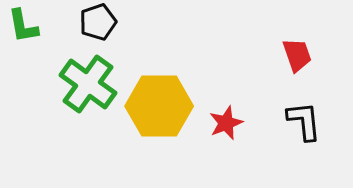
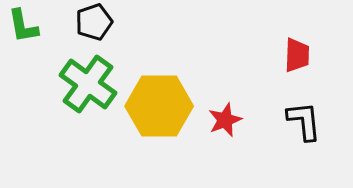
black pentagon: moved 4 px left
red trapezoid: rotated 21 degrees clockwise
red star: moved 1 px left, 3 px up
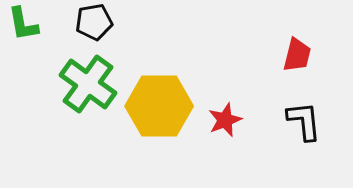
black pentagon: rotated 9 degrees clockwise
green L-shape: moved 2 px up
red trapezoid: rotated 12 degrees clockwise
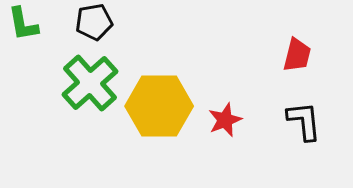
green cross: moved 2 px right, 1 px up; rotated 12 degrees clockwise
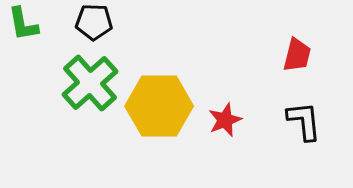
black pentagon: rotated 12 degrees clockwise
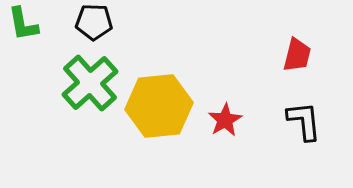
yellow hexagon: rotated 6 degrees counterclockwise
red star: rotated 8 degrees counterclockwise
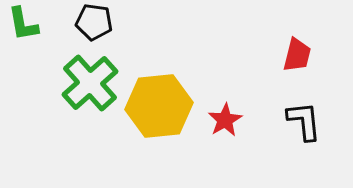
black pentagon: rotated 6 degrees clockwise
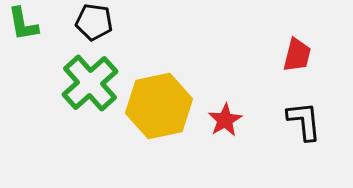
yellow hexagon: rotated 6 degrees counterclockwise
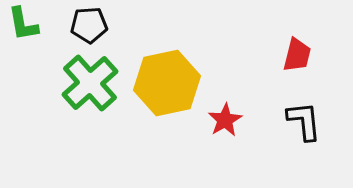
black pentagon: moved 5 px left, 3 px down; rotated 12 degrees counterclockwise
yellow hexagon: moved 8 px right, 23 px up
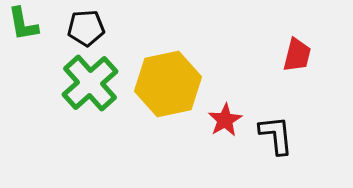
black pentagon: moved 3 px left, 3 px down
yellow hexagon: moved 1 px right, 1 px down
black L-shape: moved 28 px left, 14 px down
